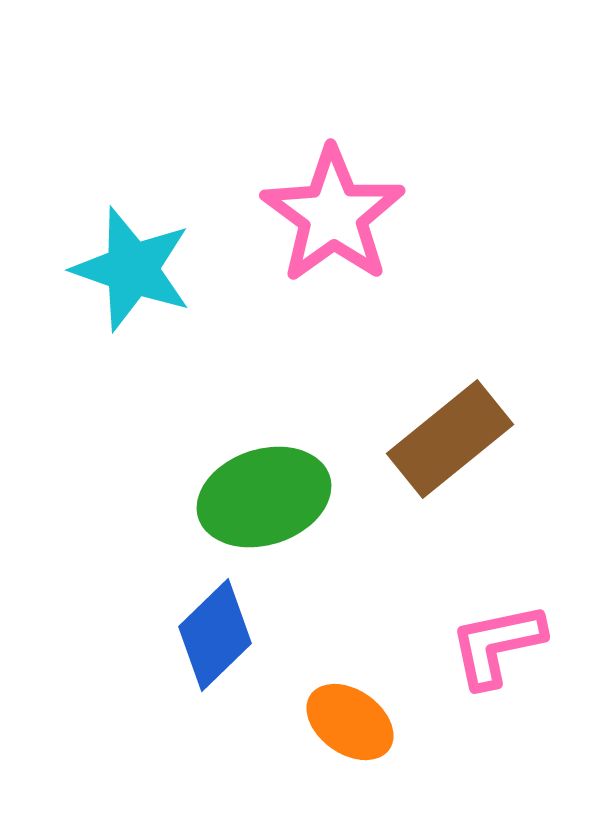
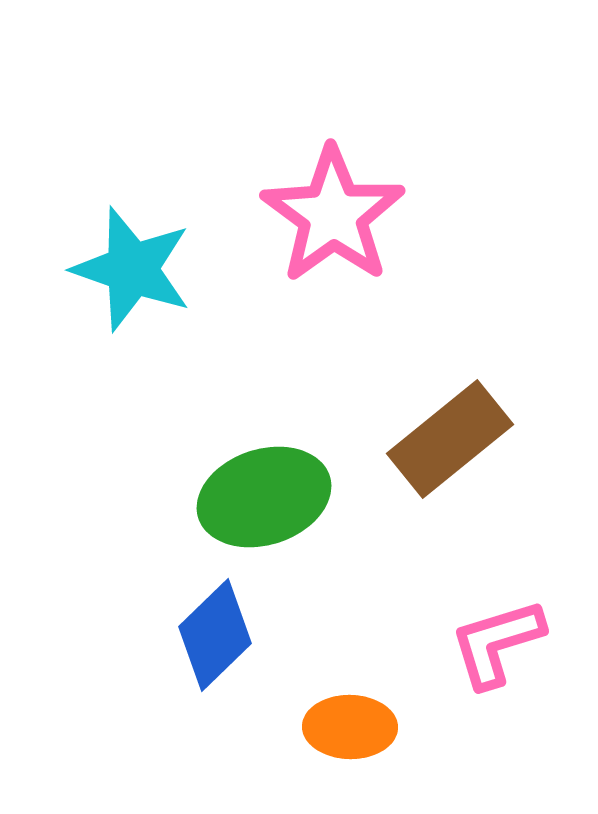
pink L-shape: moved 2 px up; rotated 5 degrees counterclockwise
orange ellipse: moved 5 px down; rotated 34 degrees counterclockwise
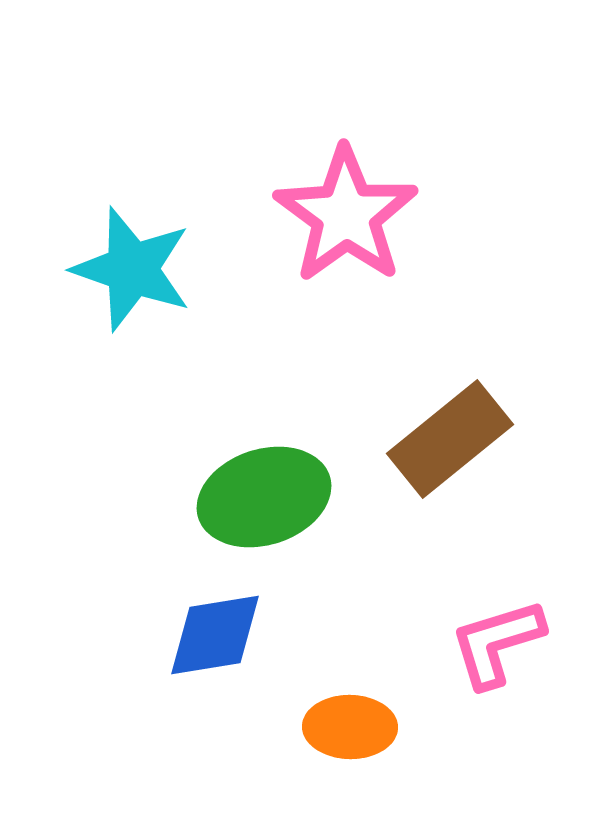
pink star: moved 13 px right
blue diamond: rotated 35 degrees clockwise
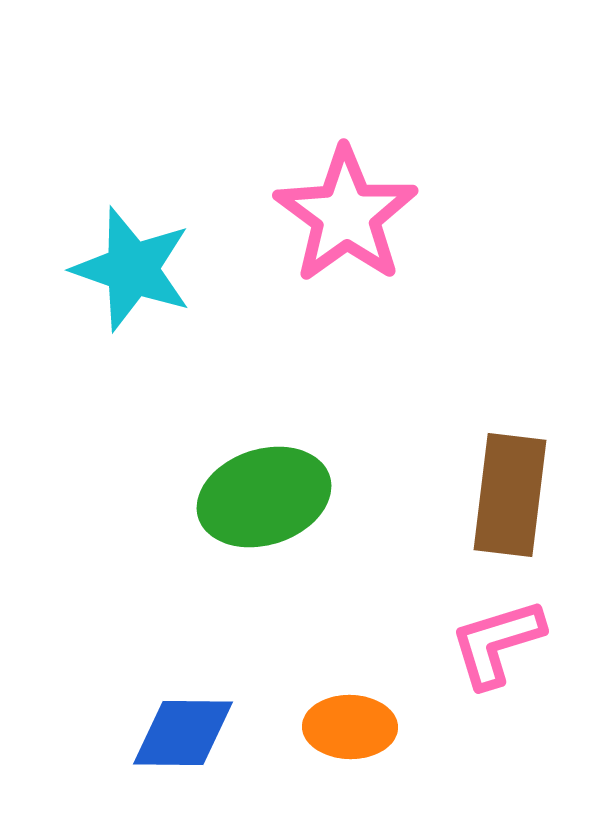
brown rectangle: moved 60 px right, 56 px down; rotated 44 degrees counterclockwise
blue diamond: moved 32 px left, 98 px down; rotated 10 degrees clockwise
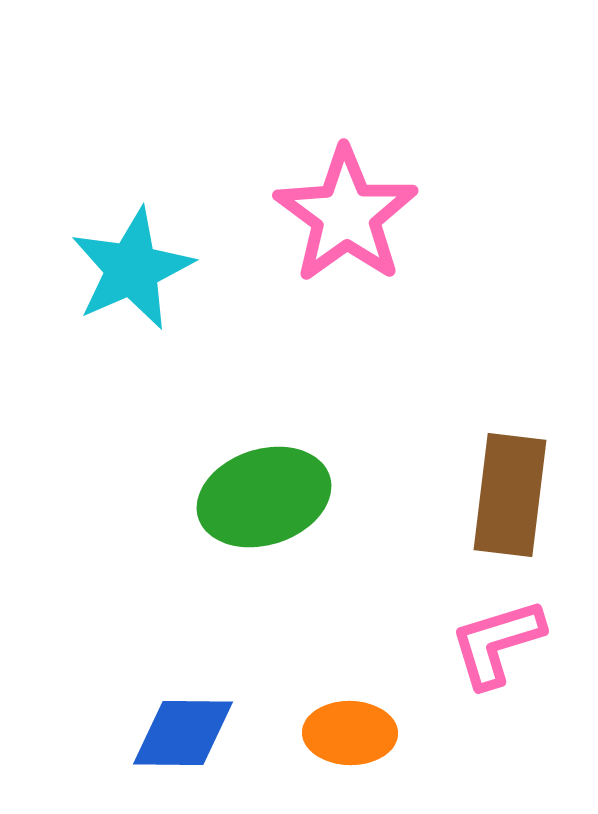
cyan star: rotated 29 degrees clockwise
orange ellipse: moved 6 px down
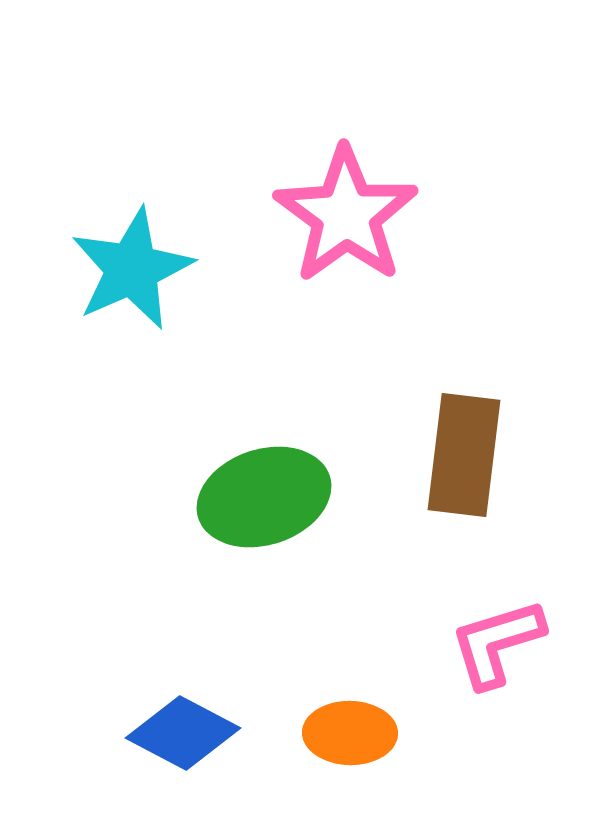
brown rectangle: moved 46 px left, 40 px up
blue diamond: rotated 27 degrees clockwise
